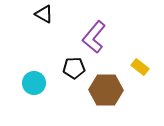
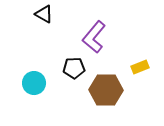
yellow rectangle: rotated 60 degrees counterclockwise
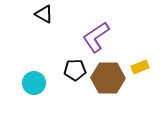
purple L-shape: moved 2 px right; rotated 16 degrees clockwise
black pentagon: moved 1 px right, 2 px down
brown hexagon: moved 2 px right, 12 px up
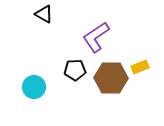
brown hexagon: moved 3 px right
cyan circle: moved 4 px down
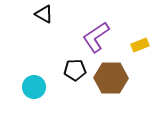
yellow rectangle: moved 22 px up
